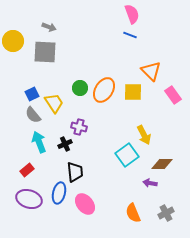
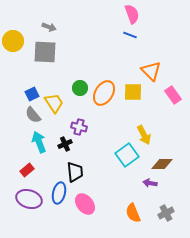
orange ellipse: moved 3 px down
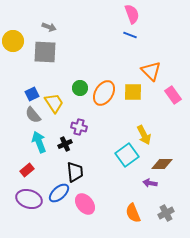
blue ellipse: rotated 35 degrees clockwise
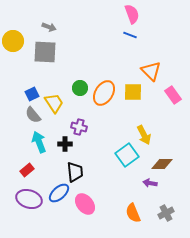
black cross: rotated 24 degrees clockwise
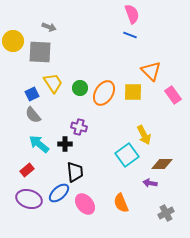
gray square: moved 5 px left
yellow trapezoid: moved 1 px left, 20 px up
cyan arrow: moved 2 px down; rotated 30 degrees counterclockwise
orange semicircle: moved 12 px left, 10 px up
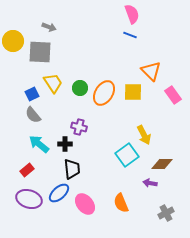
black trapezoid: moved 3 px left, 3 px up
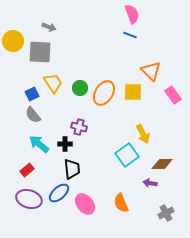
yellow arrow: moved 1 px left, 1 px up
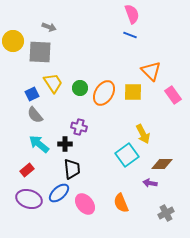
gray semicircle: moved 2 px right
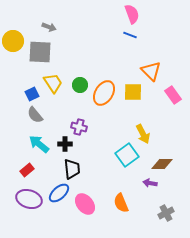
green circle: moved 3 px up
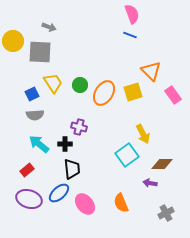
yellow square: rotated 18 degrees counterclockwise
gray semicircle: rotated 54 degrees counterclockwise
